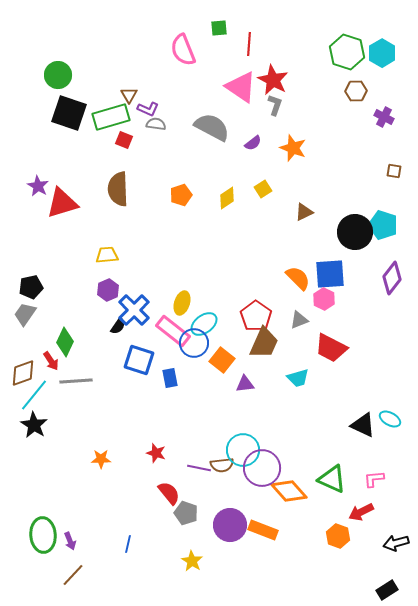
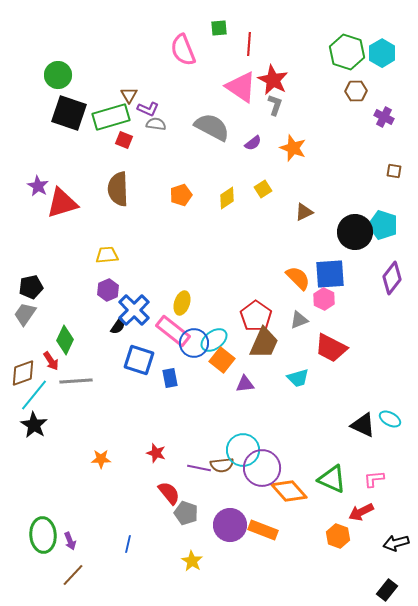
cyan ellipse at (204, 324): moved 10 px right, 16 px down
green diamond at (65, 342): moved 2 px up
black rectangle at (387, 590): rotated 20 degrees counterclockwise
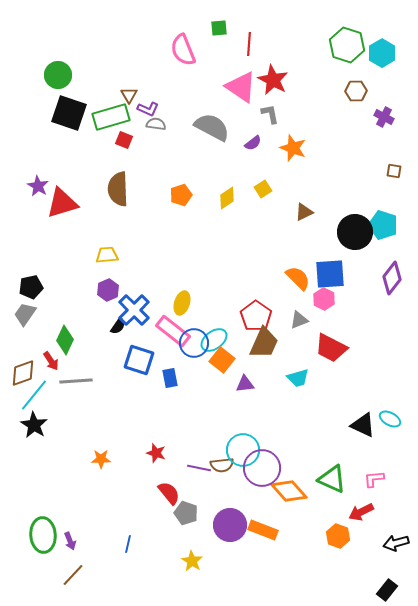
green hexagon at (347, 52): moved 7 px up
gray L-shape at (275, 105): moved 5 px left, 9 px down; rotated 30 degrees counterclockwise
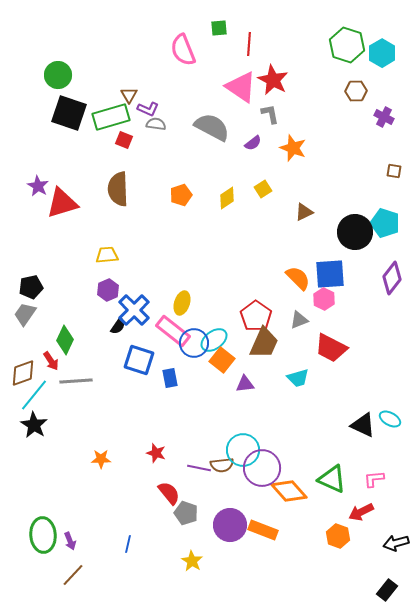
cyan pentagon at (383, 225): moved 2 px right, 2 px up
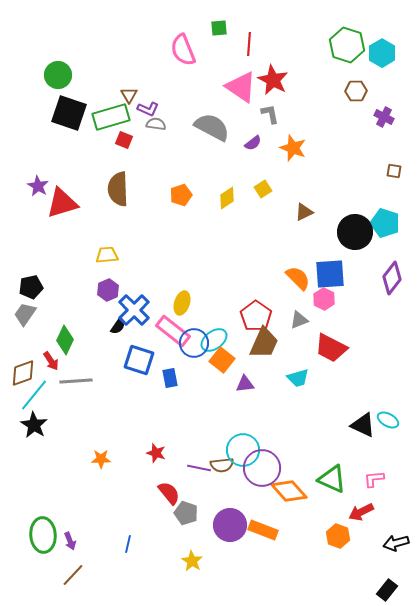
cyan ellipse at (390, 419): moved 2 px left, 1 px down
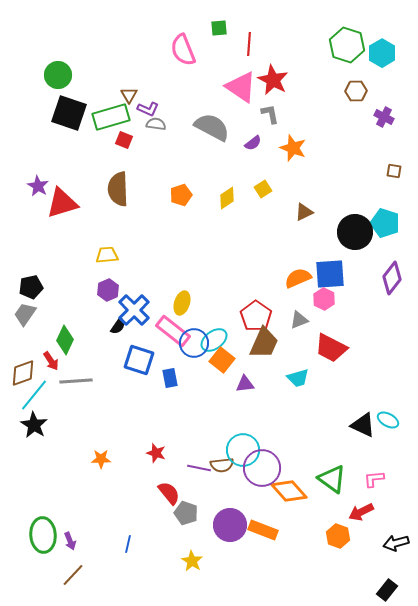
orange semicircle at (298, 278): rotated 68 degrees counterclockwise
green triangle at (332, 479): rotated 12 degrees clockwise
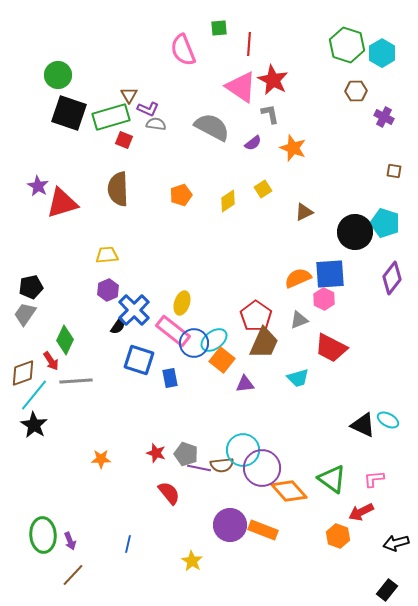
yellow diamond at (227, 198): moved 1 px right, 3 px down
gray pentagon at (186, 513): moved 59 px up
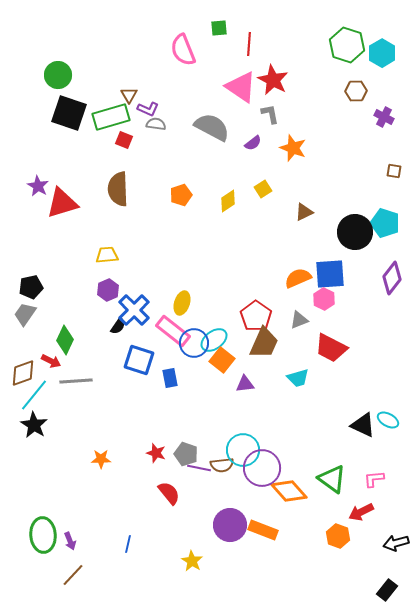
red arrow at (51, 361): rotated 30 degrees counterclockwise
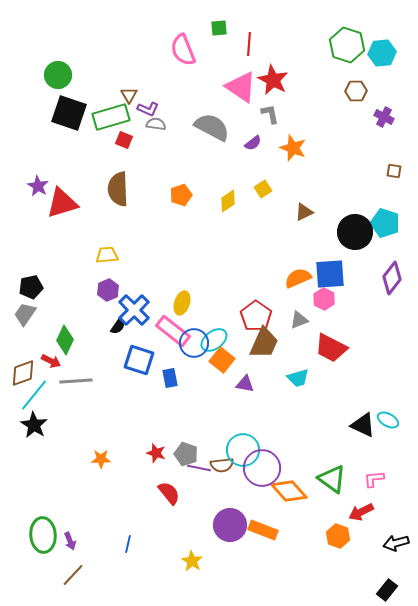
cyan hexagon at (382, 53): rotated 24 degrees clockwise
purple triangle at (245, 384): rotated 18 degrees clockwise
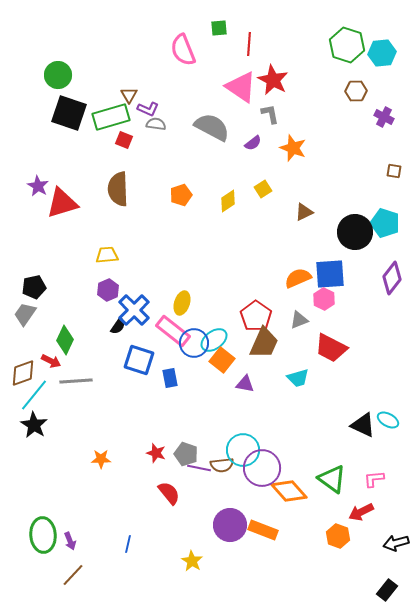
black pentagon at (31, 287): moved 3 px right
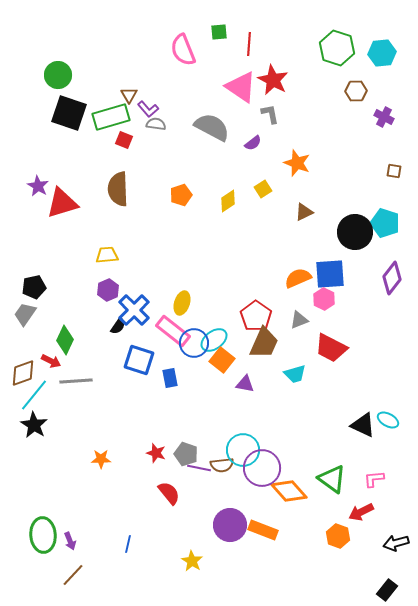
green square at (219, 28): moved 4 px down
green hexagon at (347, 45): moved 10 px left, 3 px down
purple L-shape at (148, 109): rotated 25 degrees clockwise
orange star at (293, 148): moved 4 px right, 15 px down
cyan trapezoid at (298, 378): moved 3 px left, 4 px up
